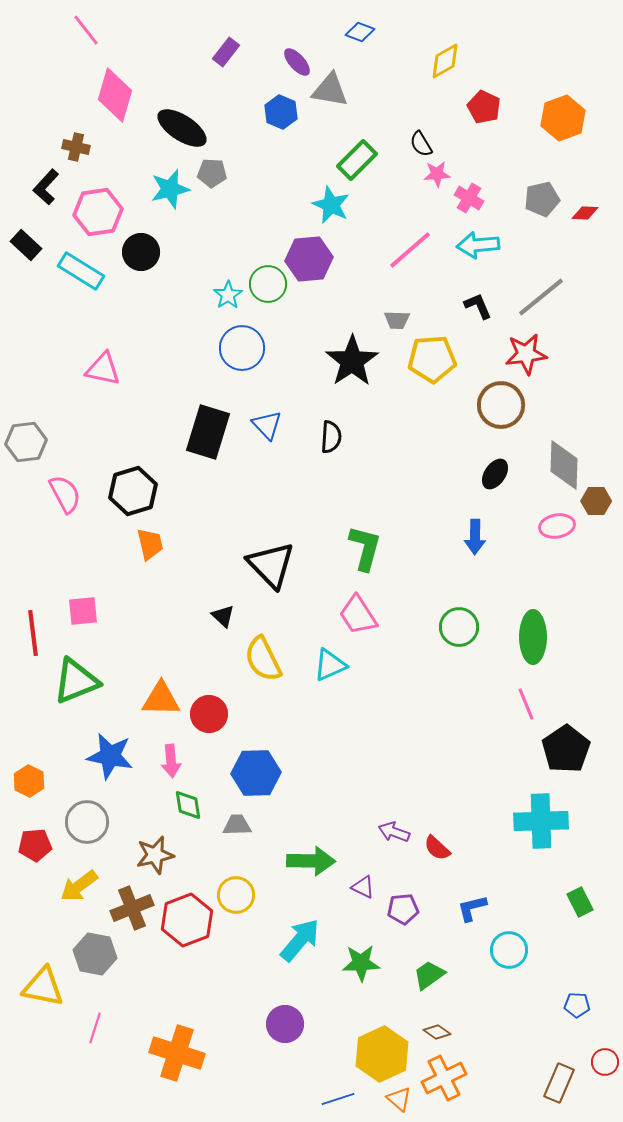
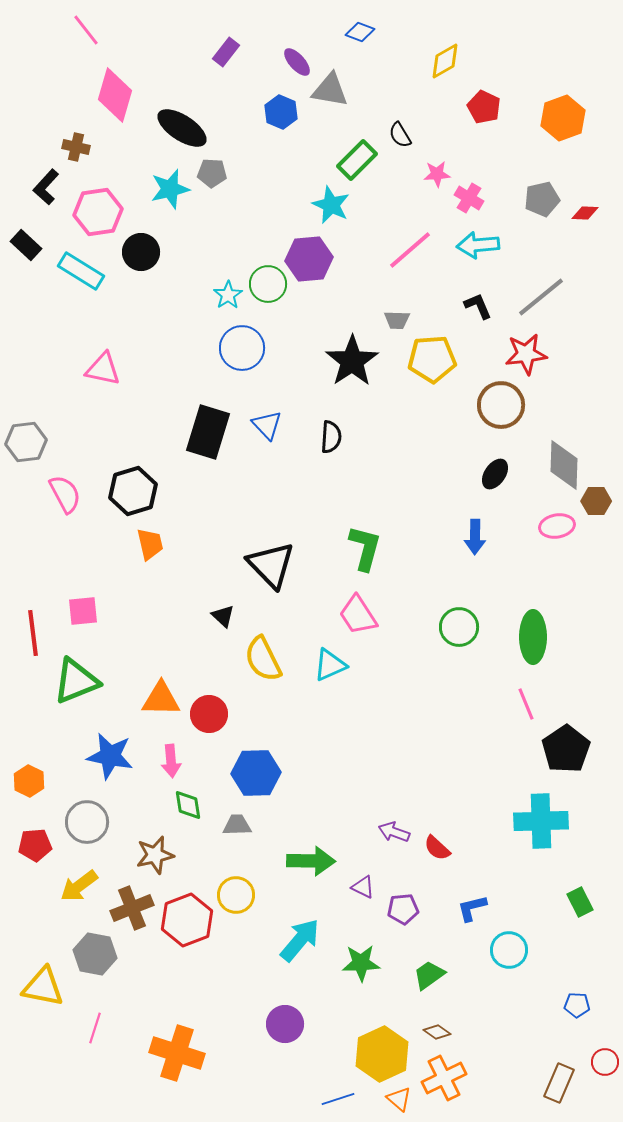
black semicircle at (421, 144): moved 21 px left, 9 px up
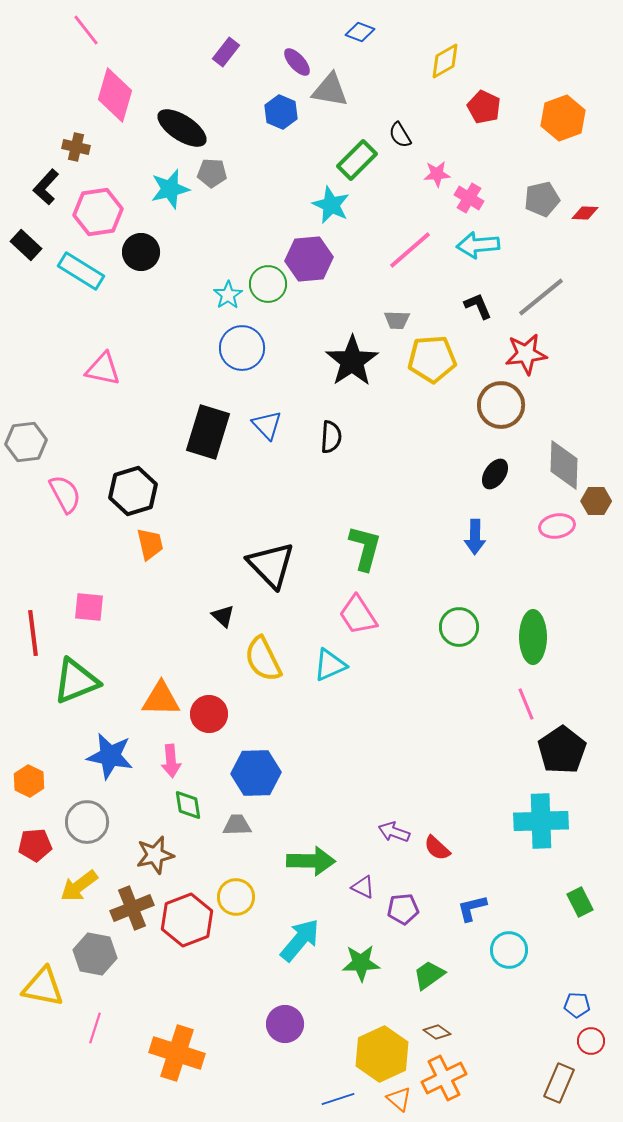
pink square at (83, 611): moved 6 px right, 4 px up; rotated 12 degrees clockwise
black pentagon at (566, 749): moved 4 px left, 1 px down
yellow circle at (236, 895): moved 2 px down
red circle at (605, 1062): moved 14 px left, 21 px up
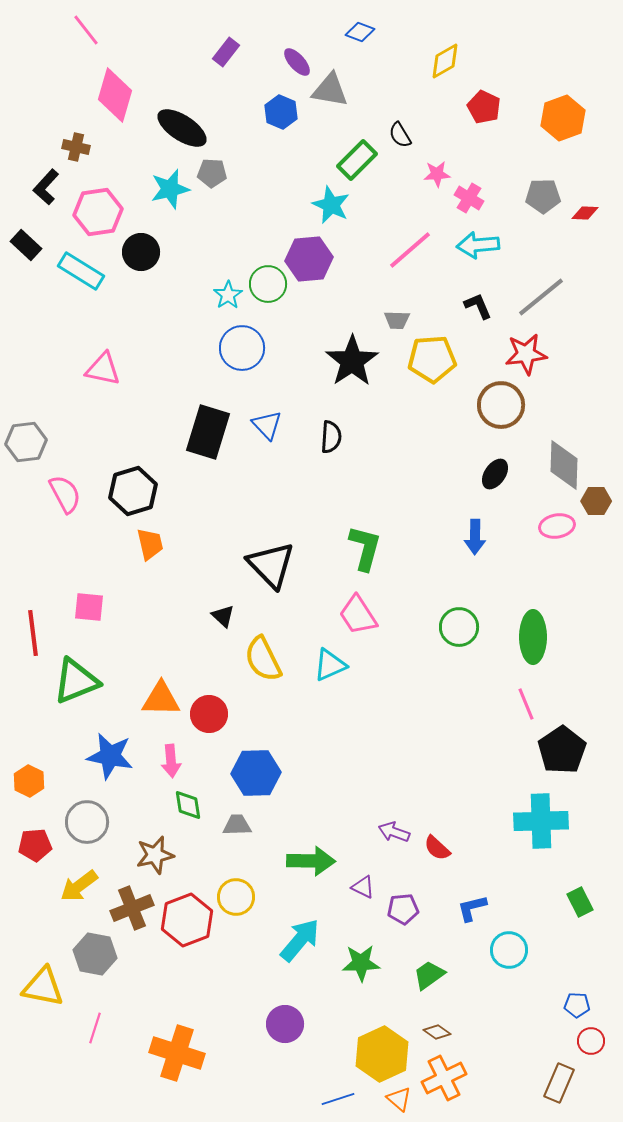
gray pentagon at (542, 199): moved 1 px right, 3 px up; rotated 12 degrees clockwise
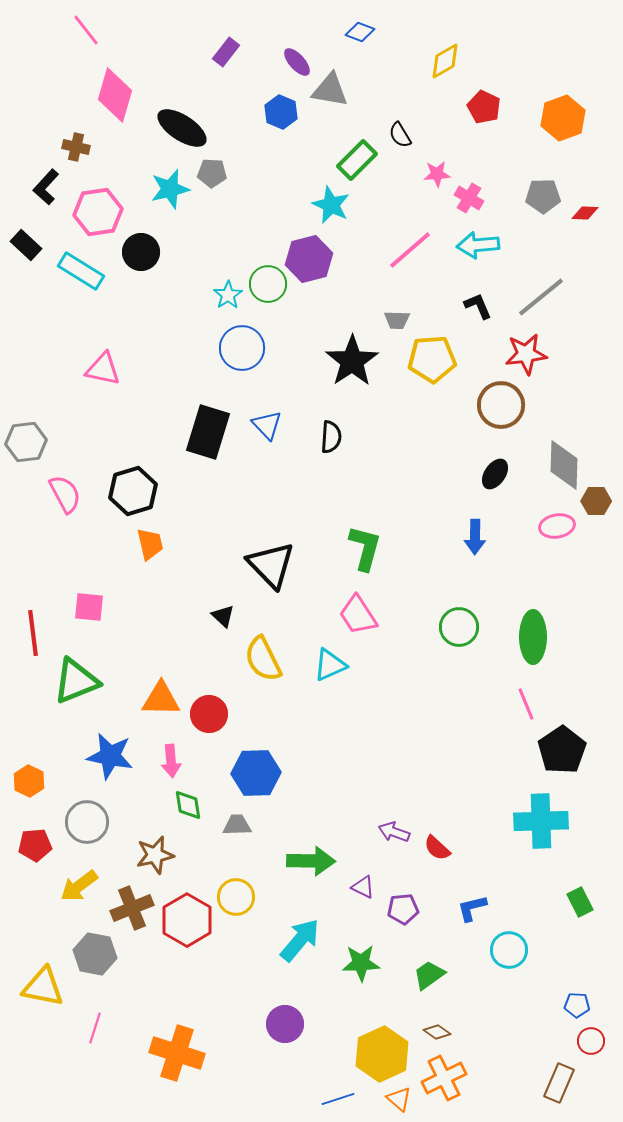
purple hexagon at (309, 259): rotated 9 degrees counterclockwise
red hexagon at (187, 920): rotated 9 degrees counterclockwise
